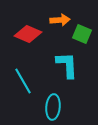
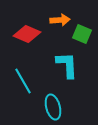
red diamond: moved 1 px left
cyan ellipse: rotated 20 degrees counterclockwise
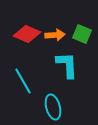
orange arrow: moved 5 px left, 15 px down
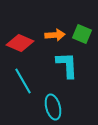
red diamond: moved 7 px left, 9 px down
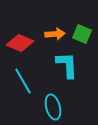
orange arrow: moved 1 px up
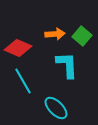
green square: moved 2 px down; rotated 18 degrees clockwise
red diamond: moved 2 px left, 5 px down
cyan ellipse: moved 3 px right, 1 px down; rotated 30 degrees counterclockwise
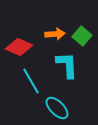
red diamond: moved 1 px right, 1 px up
cyan line: moved 8 px right
cyan ellipse: moved 1 px right
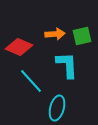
green square: rotated 36 degrees clockwise
cyan line: rotated 12 degrees counterclockwise
cyan ellipse: rotated 60 degrees clockwise
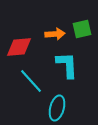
green square: moved 7 px up
red diamond: rotated 28 degrees counterclockwise
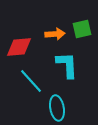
cyan ellipse: rotated 25 degrees counterclockwise
